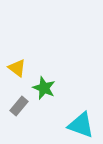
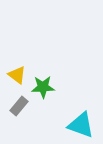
yellow triangle: moved 7 px down
green star: moved 1 px left, 1 px up; rotated 25 degrees counterclockwise
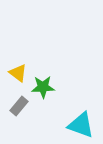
yellow triangle: moved 1 px right, 2 px up
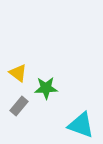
green star: moved 3 px right, 1 px down
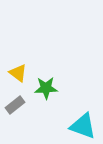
gray rectangle: moved 4 px left, 1 px up; rotated 12 degrees clockwise
cyan triangle: moved 2 px right, 1 px down
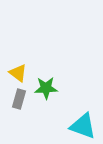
gray rectangle: moved 4 px right, 6 px up; rotated 36 degrees counterclockwise
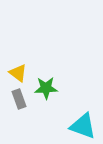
gray rectangle: rotated 36 degrees counterclockwise
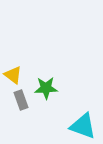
yellow triangle: moved 5 px left, 2 px down
gray rectangle: moved 2 px right, 1 px down
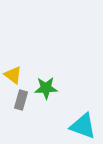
gray rectangle: rotated 36 degrees clockwise
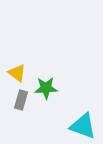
yellow triangle: moved 4 px right, 2 px up
